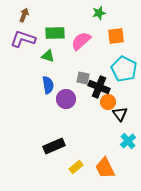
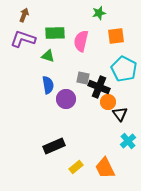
pink semicircle: rotated 35 degrees counterclockwise
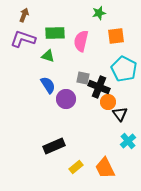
blue semicircle: rotated 24 degrees counterclockwise
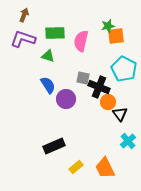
green star: moved 9 px right, 13 px down
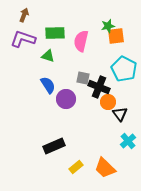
orange trapezoid: rotated 20 degrees counterclockwise
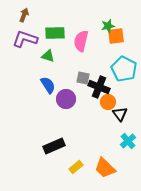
purple L-shape: moved 2 px right
